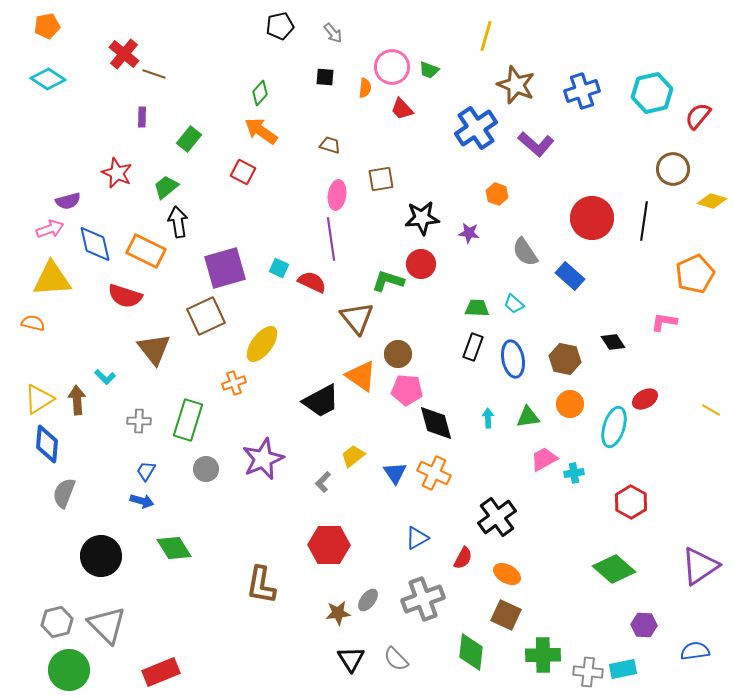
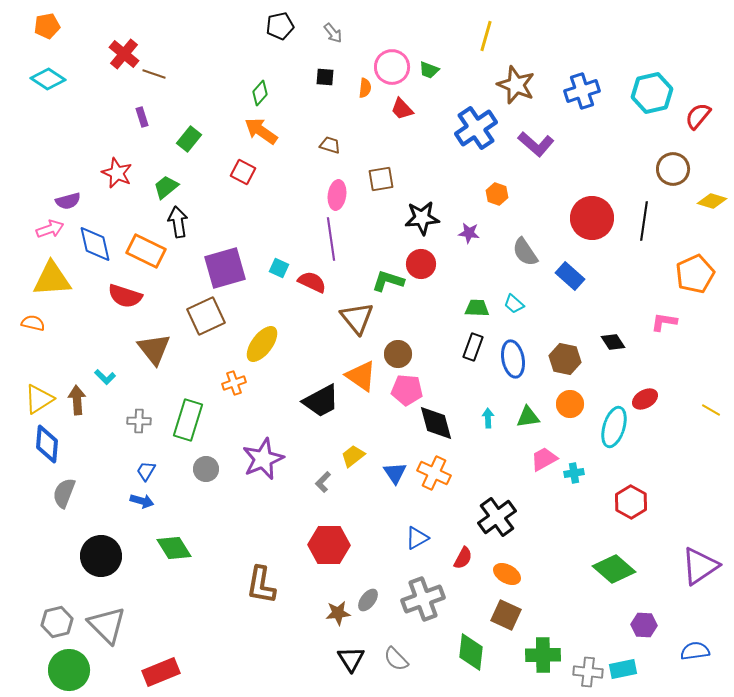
purple rectangle at (142, 117): rotated 18 degrees counterclockwise
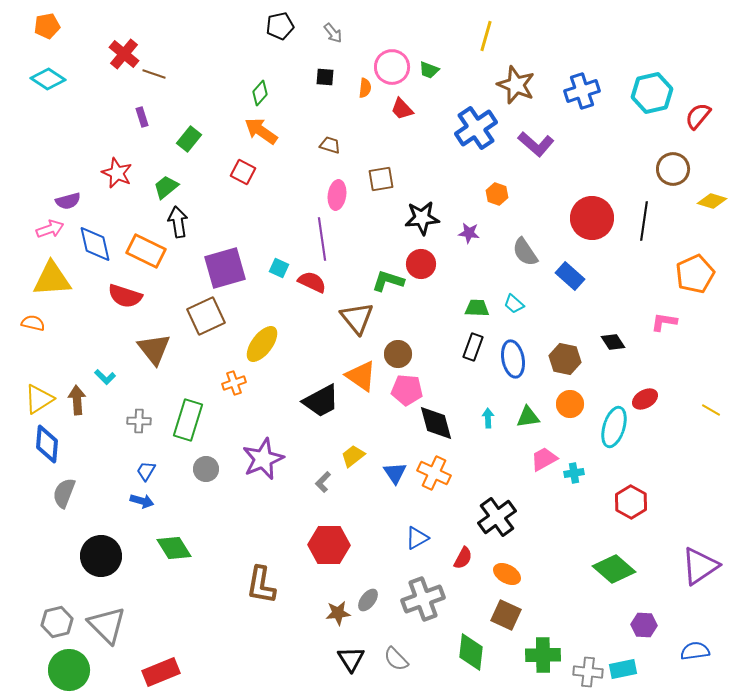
purple line at (331, 239): moved 9 px left
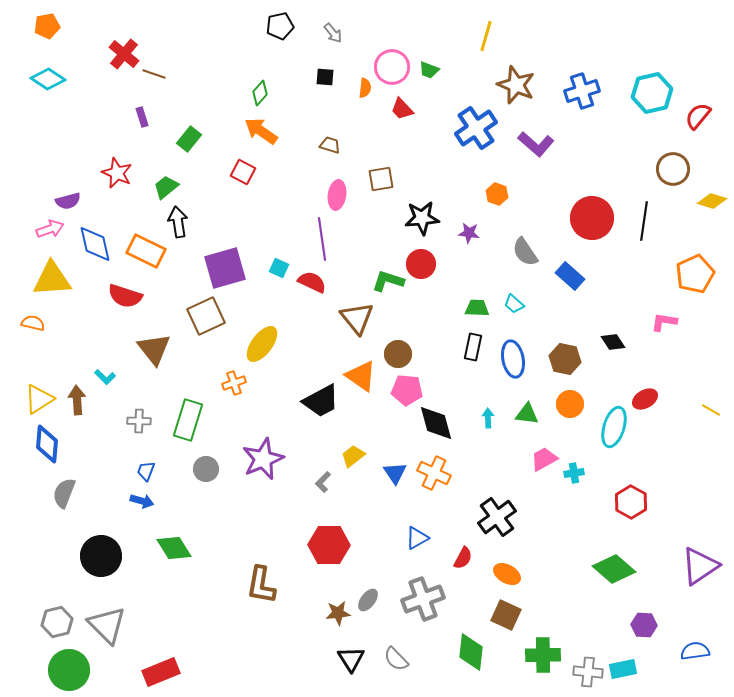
black rectangle at (473, 347): rotated 8 degrees counterclockwise
green triangle at (528, 417): moved 1 px left, 3 px up; rotated 15 degrees clockwise
blue trapezoid at (146, 471): rotated 10 degrees counterclockwise
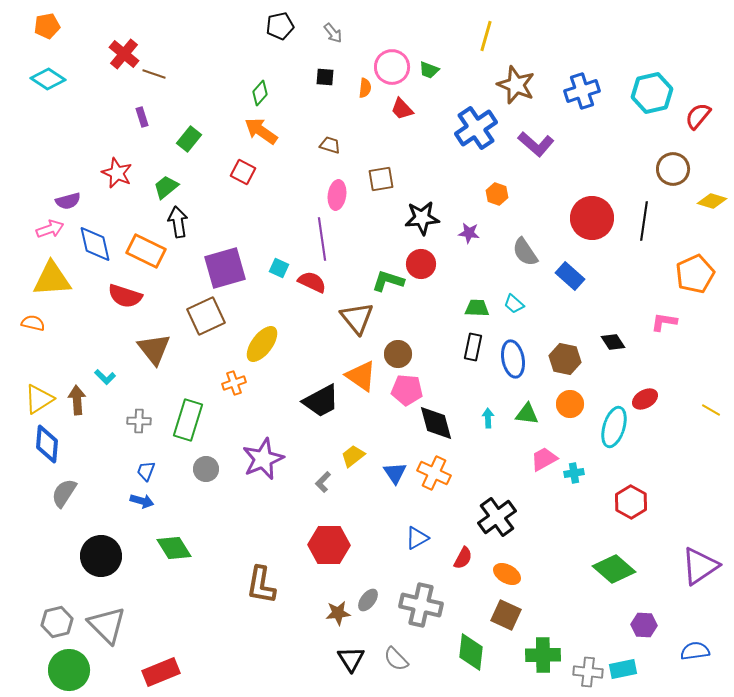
gray semicircle at (64, 493): rotated 12 degrees clockwise
gray cross at (423, 599): moved 2 px left, 6 px down; rotated 33 degrees clockwise
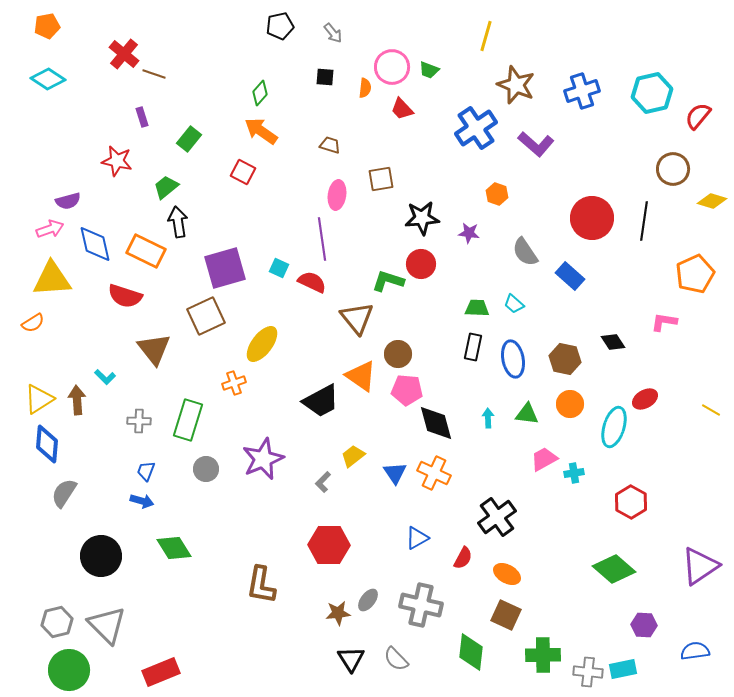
red star at (117, 173): moved 12 px up; rotated 12 degrees counterclockwise
orange semicircle at (33, 323): rotated 135 degrees clockwise
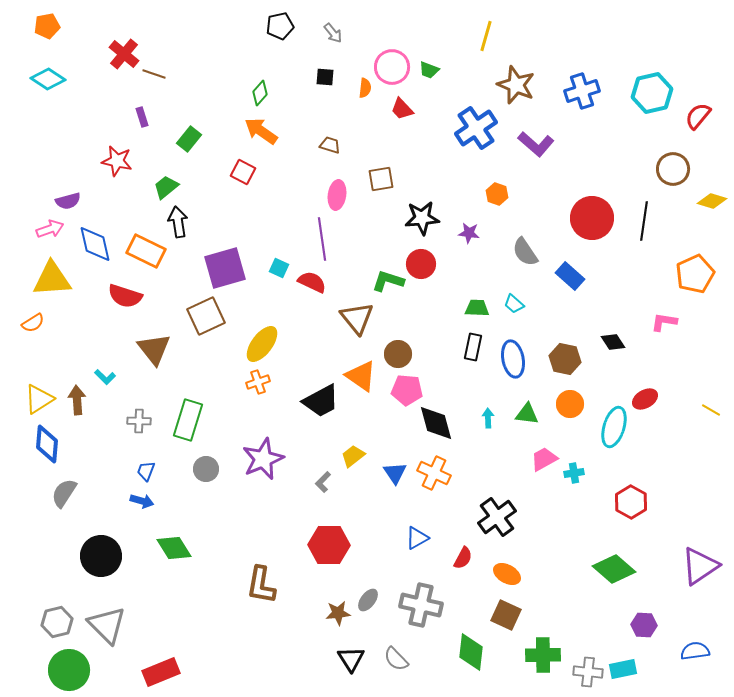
orange cross at (234, 383): moved 24 px right, 1 px up
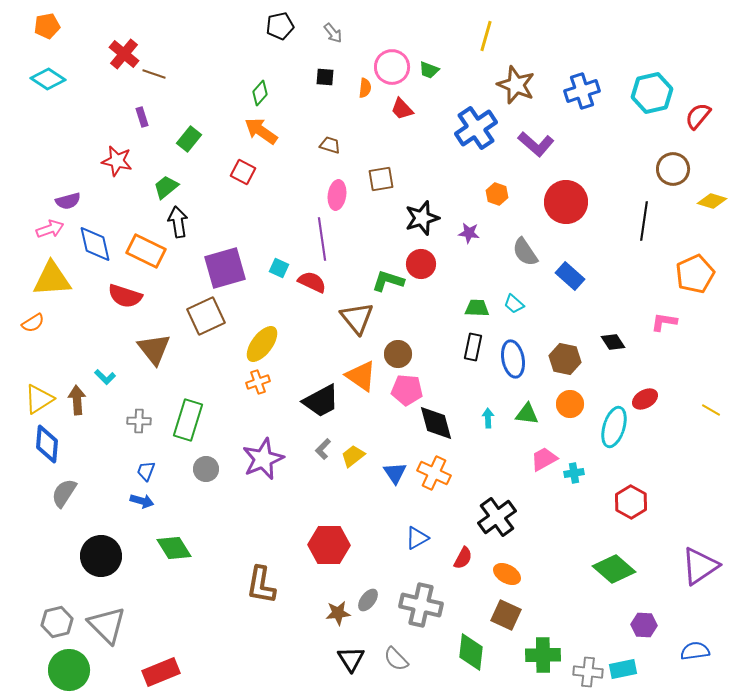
black star at (422, 218): rotated 12 degrees counterclockwise
red circle at (592, 218): moved 26 px left, 16 px up
gray L-shape at (323, 482): moved 33 px up
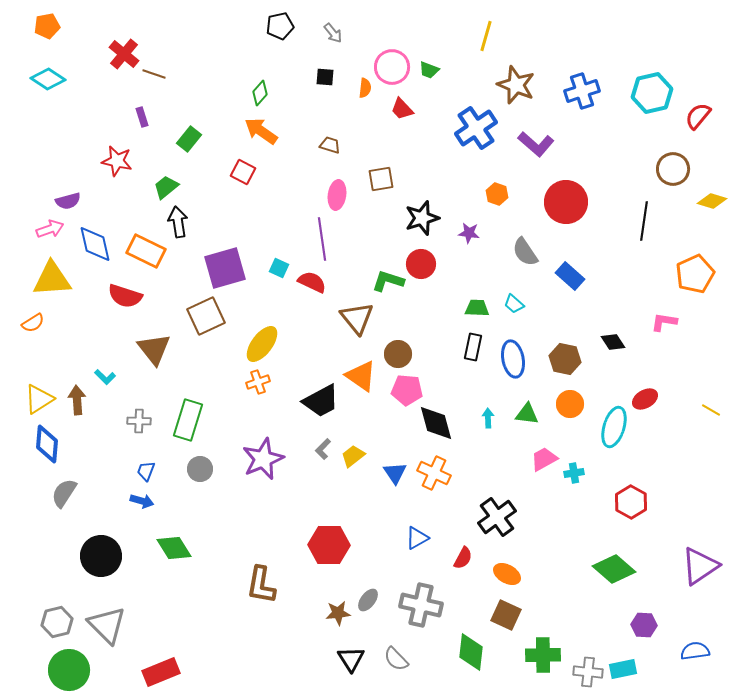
gray circle at (206, 469): moved 6 px left
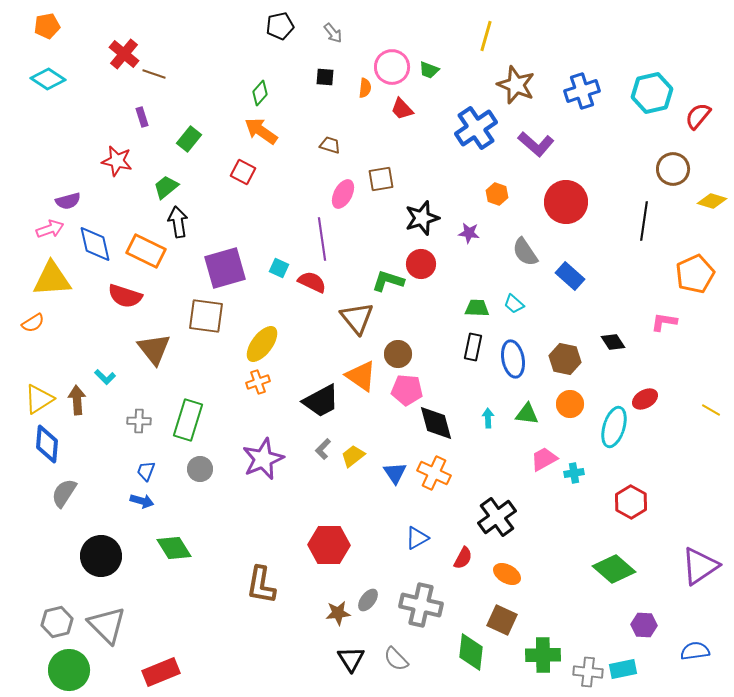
pink ellipse at (337, 195): moved 6 px right, 1 px up; rotated 20 degrees clockwise
brown square at (206, 316): rotated 33 degrees clockwise
brown square at (506, 615): moved 4 px left, 5 px down
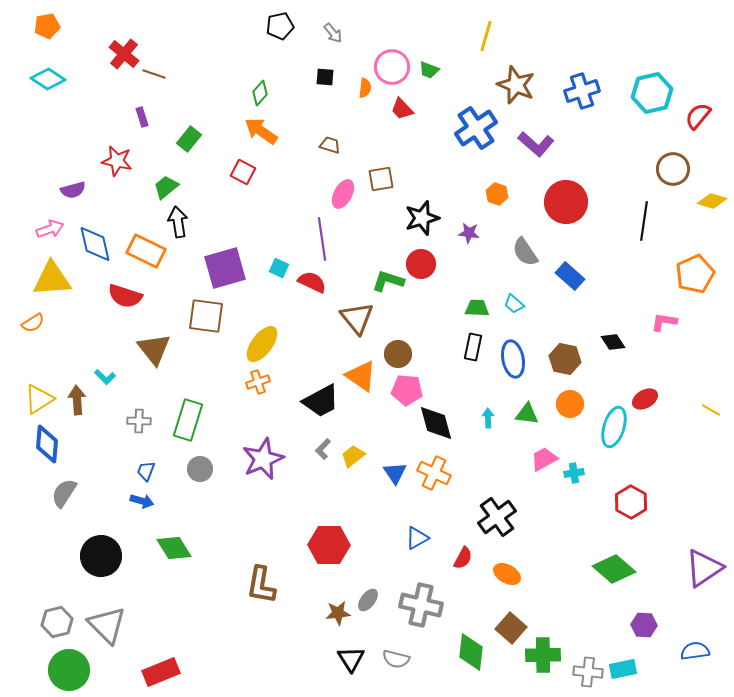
purple semicircle at (68, 201): moved 5 px right, 11 px up
purple triangle at (700, 566): moved 4 px right, 2 px down
brown square at (502, 620): moved 9 px right, 8 px down; rotated 16 degrees clockwise
gray semicircle at (396, 659): rotated 32 degrees counterclockwise
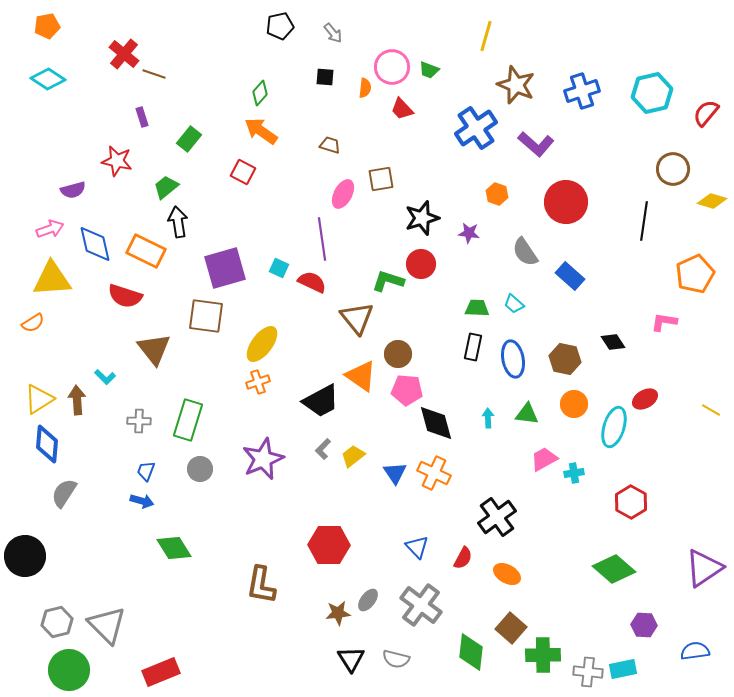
red semicircle at (698, 116): moved 8 px right, 3 px up
orange circle at (570, 404): moved 4 px right
blue triangle at (417, 538): moved 9 px down; rotated 45 degrees counterclockwise
black circle at (101, 556): moved 76 px left
gray cross at (421, 605): rotated 24 degrees clockwise
